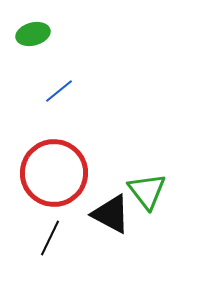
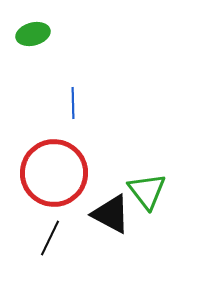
blue line: moved 14 px right, 12 px down; rotated 52 degrees counterclockwise
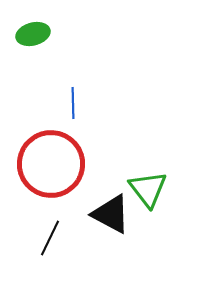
red circle: moved 3 px left, 9 px up
green triangle: moved 1 px right, 2 px up
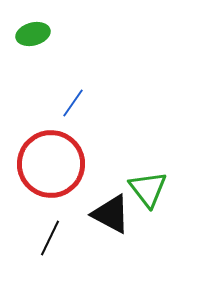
blue line: rotated 36 degrees clockwise
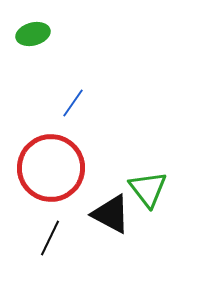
red circle: moved 4 px down
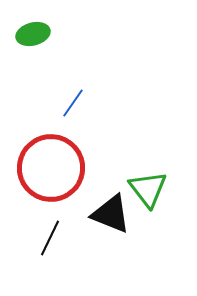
black triangle: rotated 6 degrees counterclockwise
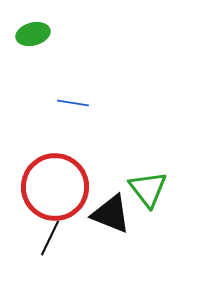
blue line: rotated 64 degrees clockwise
red circle: moved 4 px right, 19 px down
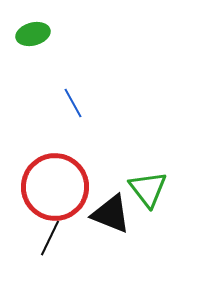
blue line: rotated 52 degrees clockwise
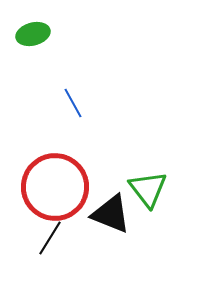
black line: rotated 6 degrees clockwise
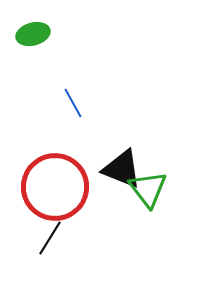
black triangle: moved 11 px right, 45 px up
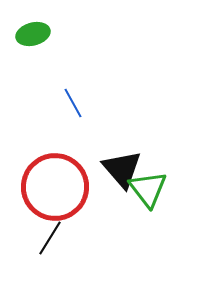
black triangle: rotated 27 degrees clockwise
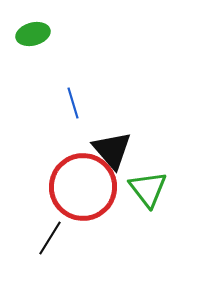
blue line: rotated 12 degrees clockwise
black triangle: moved 10 px left, 19 px up
red circle: moved 28 px right
